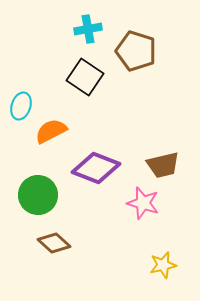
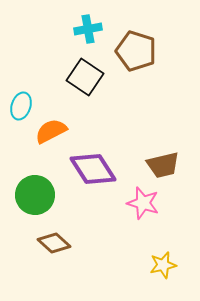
purple diamond: moved 3 px left, 1 px down; rotated 36 degrees clockwise
green circle: moved 3 px left
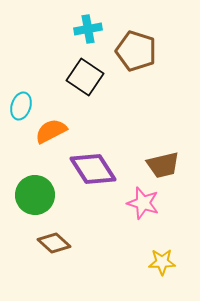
yellow star: moved 1 px left, 3 px up; rotated 12 degrees clockwise
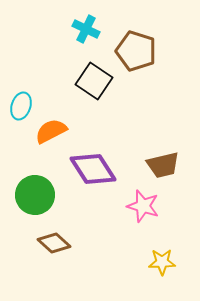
cyan cross: moved 2 px left; rotated 36 degrees clockwise
black square: moved 9 px right, 4 px down
pink star: moved 3 px down
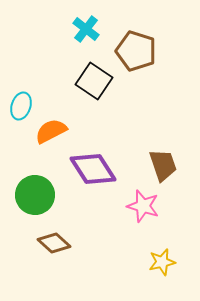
cyan cross: rotated 12 degrees clockwise
brown trapezoid: rotated 96 degrees counterclockwise
yellow star: rotated 12 degrees counterclockwise
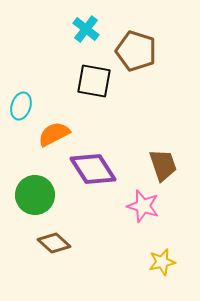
black square: rotated 24 degrees counterclockwise
orange semicircle: moved 3 px right, 3 px down
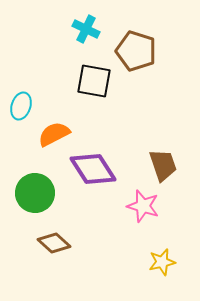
cyan cross: rotated 12 degrees counterclockwise
green circle: moved 2 px up
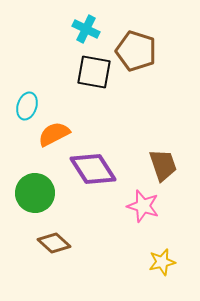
black square: moved 9 px up
cyan ellipse: moved 6 px right
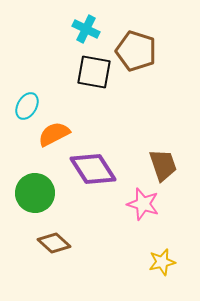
cyan ellipse: rotated 12 degrees clockwise
pink star: moved 2 px up
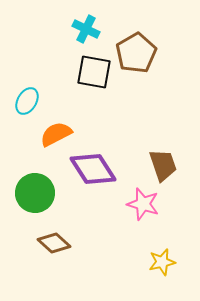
brown pentagon: moved 2 px down; rotated 24 degrees clockwise
cyan ellipse: moved 5 px up
orange semicircle: moved 2 px right
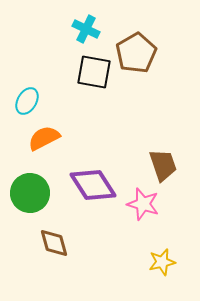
orange semicircle: moved 12 px left, 4 px down
purple diamond: moved 16 px down
green circle: moved 5 px left
brown diamond: rotated 32 degrees clockwise
